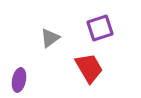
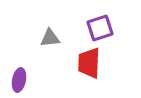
gray triangle: rotated 30 degrees clockwise
red trapezoid: moved 5 px up; rotated 148 degrees counterclockwise
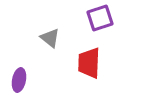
purple square: moved 10 px up
gray triangle: rotated 45 degrees clockwise
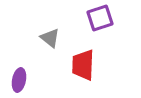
red trapezoid: moved 6 px left, 2 px down
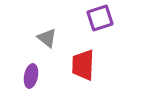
gray triangle: moved 3 px left
purple ellipse: moved 12 px right, 4 px up
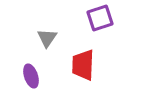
gray triangle: rotated 25 degrees clockwise
purple ellipse: rotated 30 degrees counterclockwise
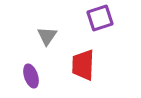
gray triangle: moved 2 px up
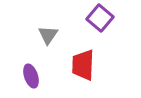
purple square: rotated 32 degrees counterclockwise
gray triangle: moved 1 px right, 1 px up
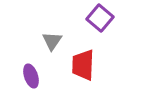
gray triangle: moved 4 px right, 6 px down
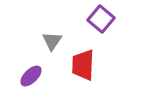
purple square: moved 1 px right, 1 px down
purple ellipse: rotated 65 degrees clockwise
